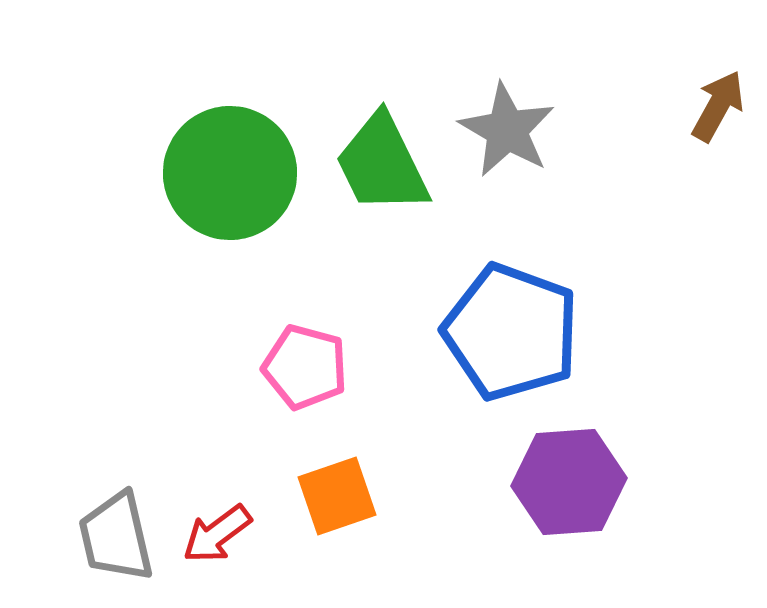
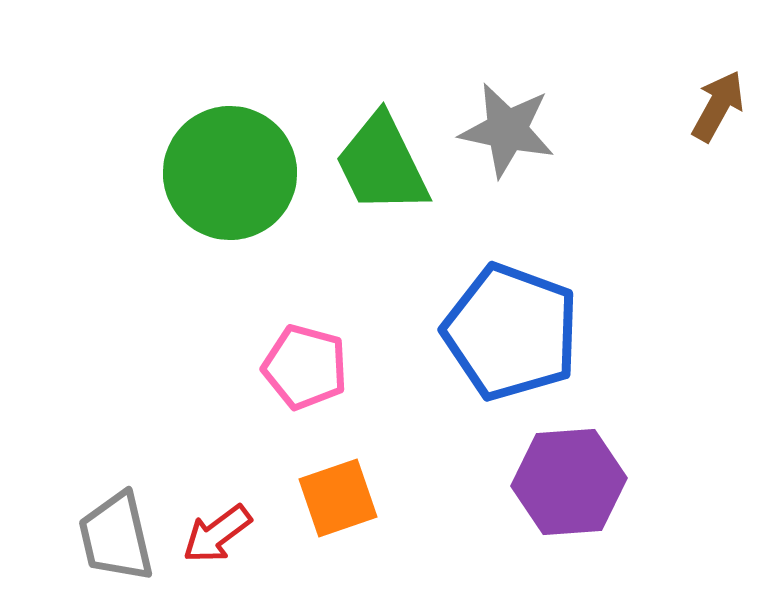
gray star: rotated 18 degrees counterclockwise
orange square: moved 1 px right, 2 px down
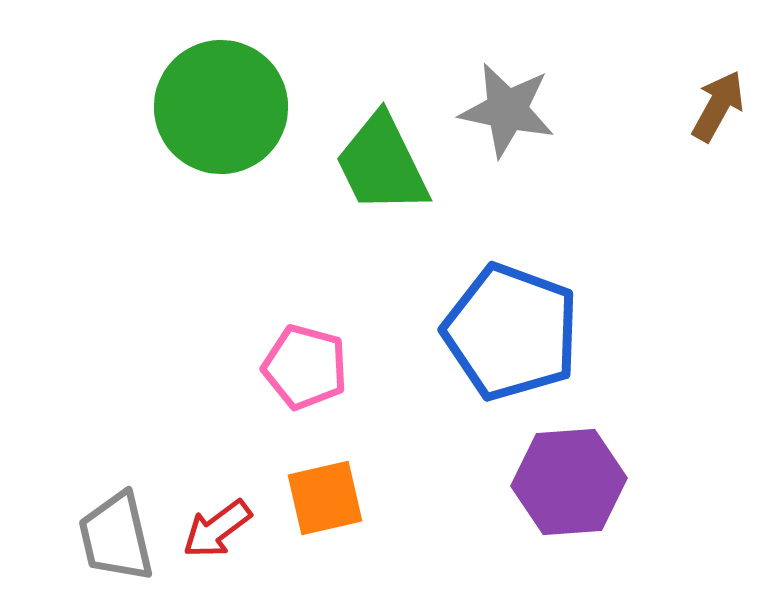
gray star: moved 20 px up
green circle: moved 9 px left, 66 px up
orange square: moved 13 px left; rotated 6 degrees clockwise
red arrow: moved 5 px up
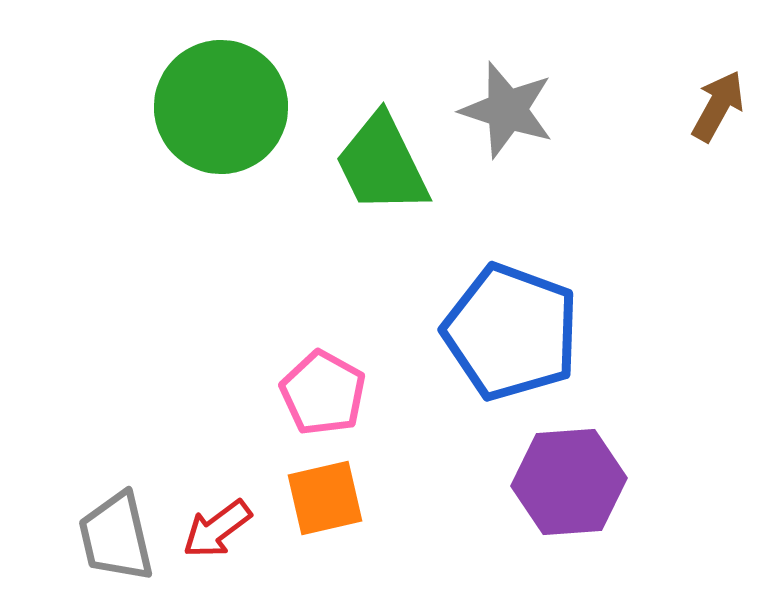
gray star: rotated 6 degrees clockwise
pink pentagon: moved 18 px right, 26 px down; rotated 14 degrees clockwise
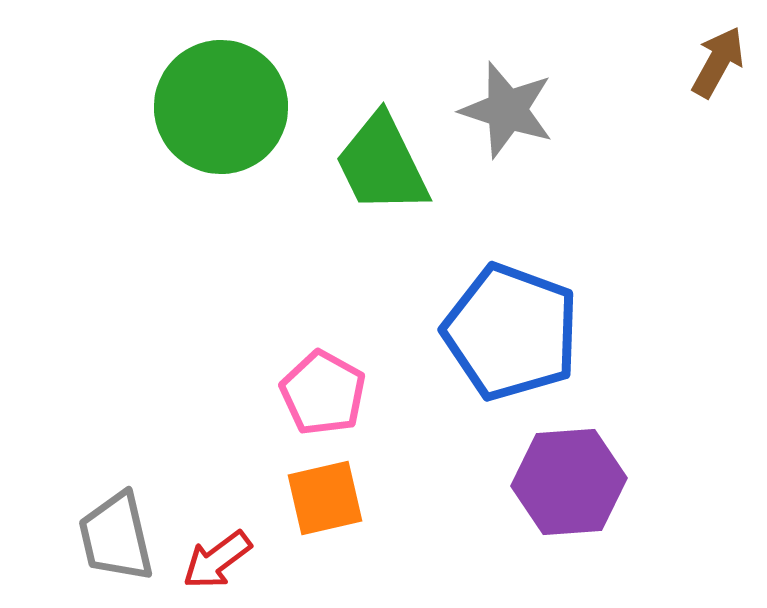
brown arrow: moved 44 px up
red arrow: moved 31 px down
